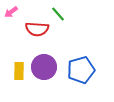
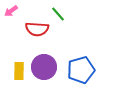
pink arrow: moved 1 px up
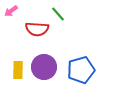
yellow rectangle: moved 1 px left, 1 px up
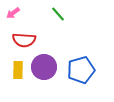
pink arrow: moved 2 px right, 2 px down
red semicircle: moved 13 px left, 11 px down
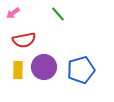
red semicircle: rotated 15 degrees counterclockwise
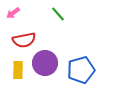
purple circle: moved 1 px right, 4 px up
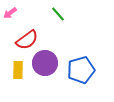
pink arrow: moved 3 px left
red semicircle: moved 3 px right; rotated 25 degrees counterclockwise
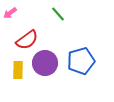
blue pentagon: moved 9 px up
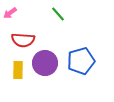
red semicircle: moved 4 px left; rotated 40 degrees clockwise
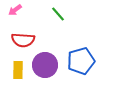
pink arrow: moved 5 px right, 3 px up
purple circle: moved 2 px down
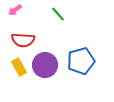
yellow rectangle: moved 1 px right, 3 px up; rotated 30 degrees counterclockwise
